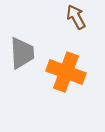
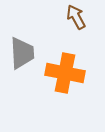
orange cross: moved 1 px left, 1 px down; rotated 9 degrees counterclockwise
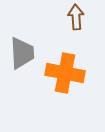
brown arrow: rotated 25 degrees clockwise
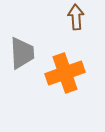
orange cross: rotated 30 degrees counterclockwise
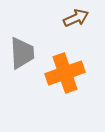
brown arrow: moved 1 px down; rotated 70 degrees clockwise
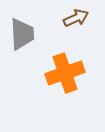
gray trapezoid: moved 19 px up
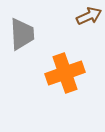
brown arrow: moved 13 px right, 2 px up
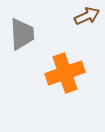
brown arrow: moved 2 px left
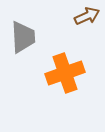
gray trapezoid: moved 1 px right, 3 px down
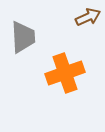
brown arrow: moved 1 px right, 1 px down
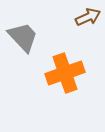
gray trapezoid: rotated 40 degrees counterclockwise
